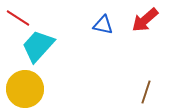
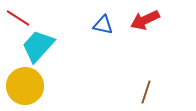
red arrow: rotated 16 degrees clockwise
yellow circle: moved 3 px up
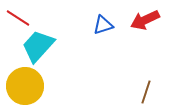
blue triangle: rotated 30 degrees counterclockwise
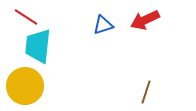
red line: moved 8 px right, 1 px up
cyan trapezoid: rotated 36 degrees counterclockwise
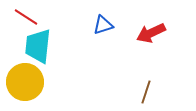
red arrow: moved 6 px right, 13 px down
yellow circle: moved 4 px up
